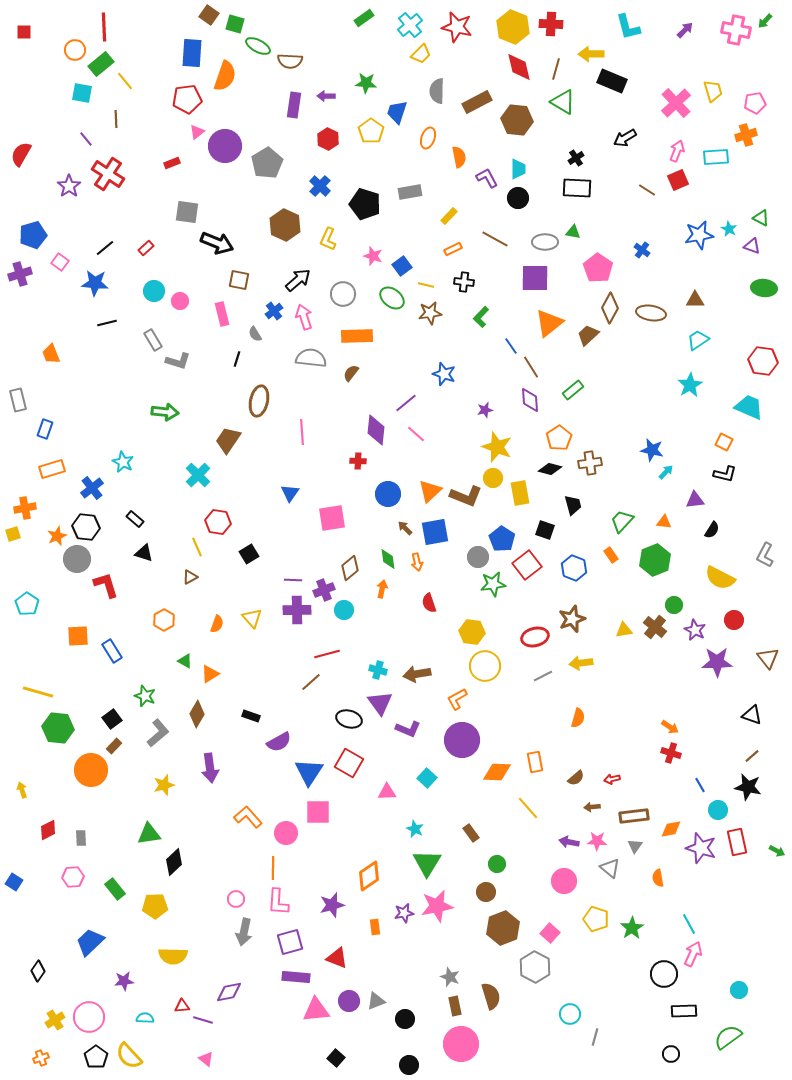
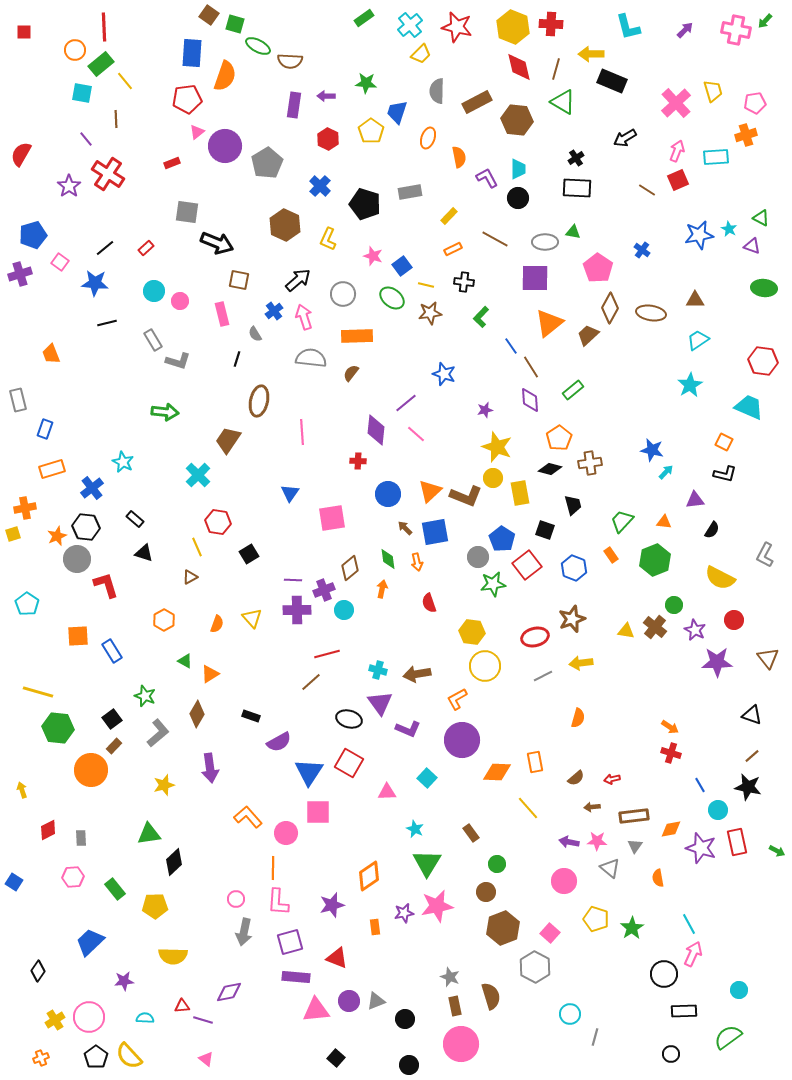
yellow triangle at (624, 630): moved 2 px right, 1 px down; rotated 18 degrees clockwise
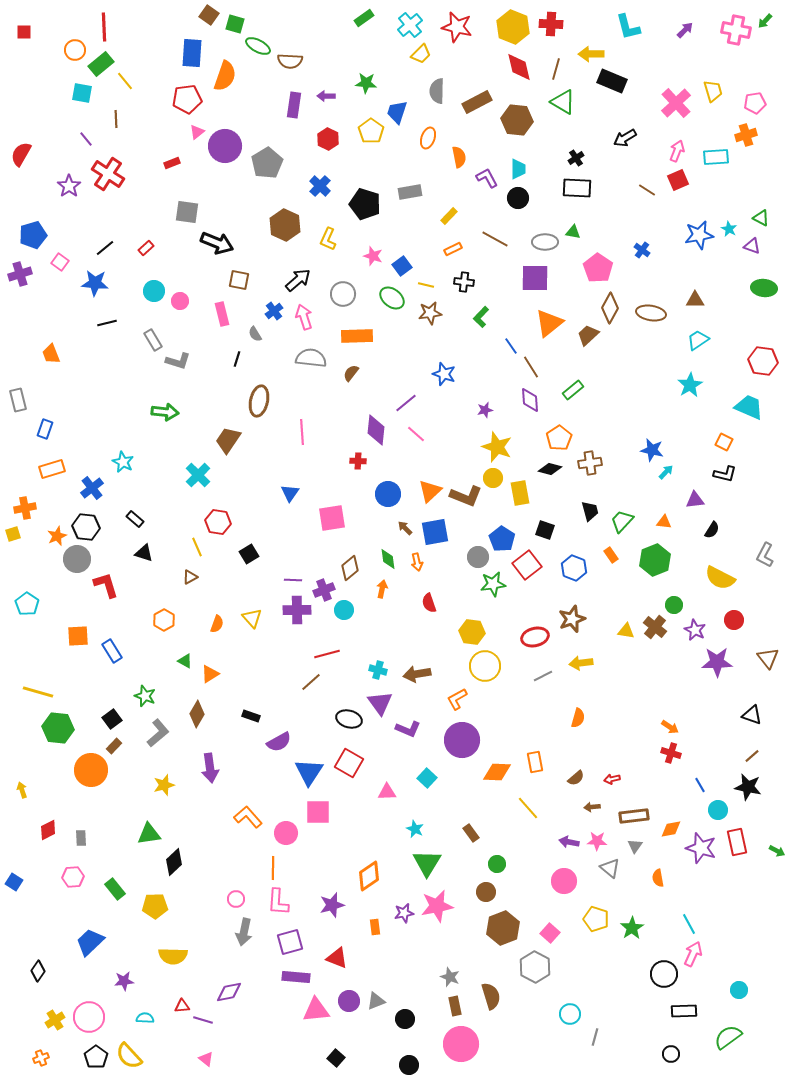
black trapezoid at (573, 505): moved 17 px right, 6 px down
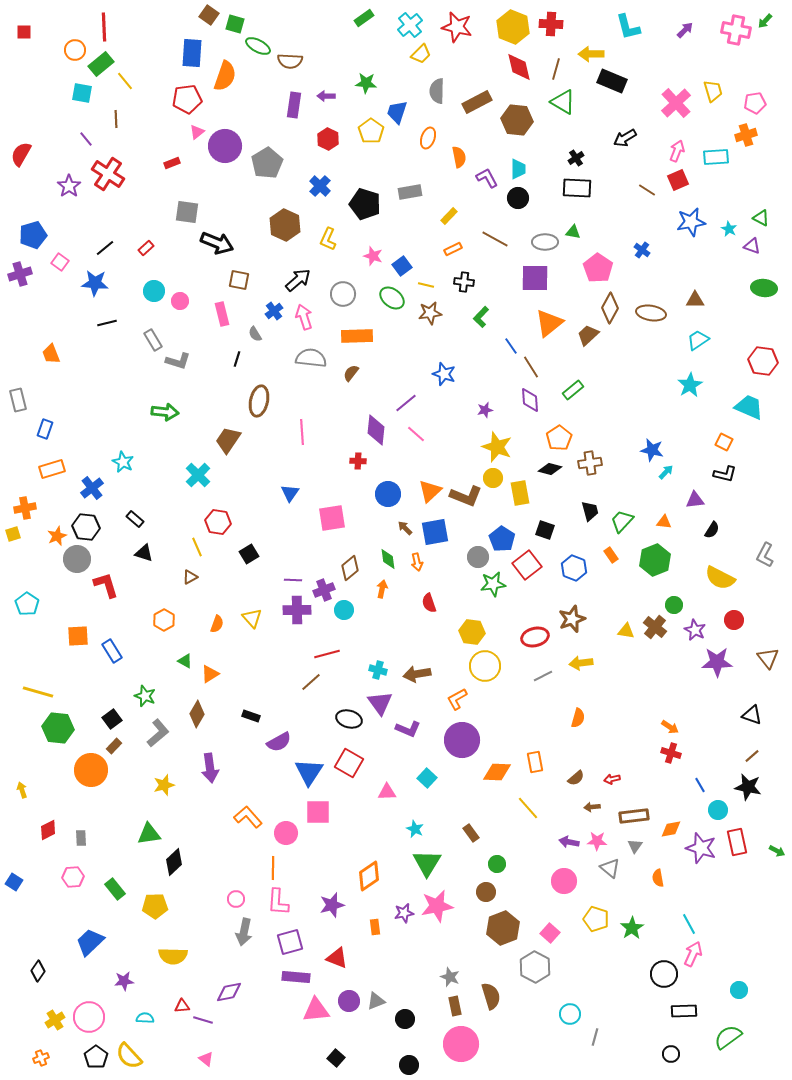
blue star at (699, 235): moved 8 px left, 13 px up
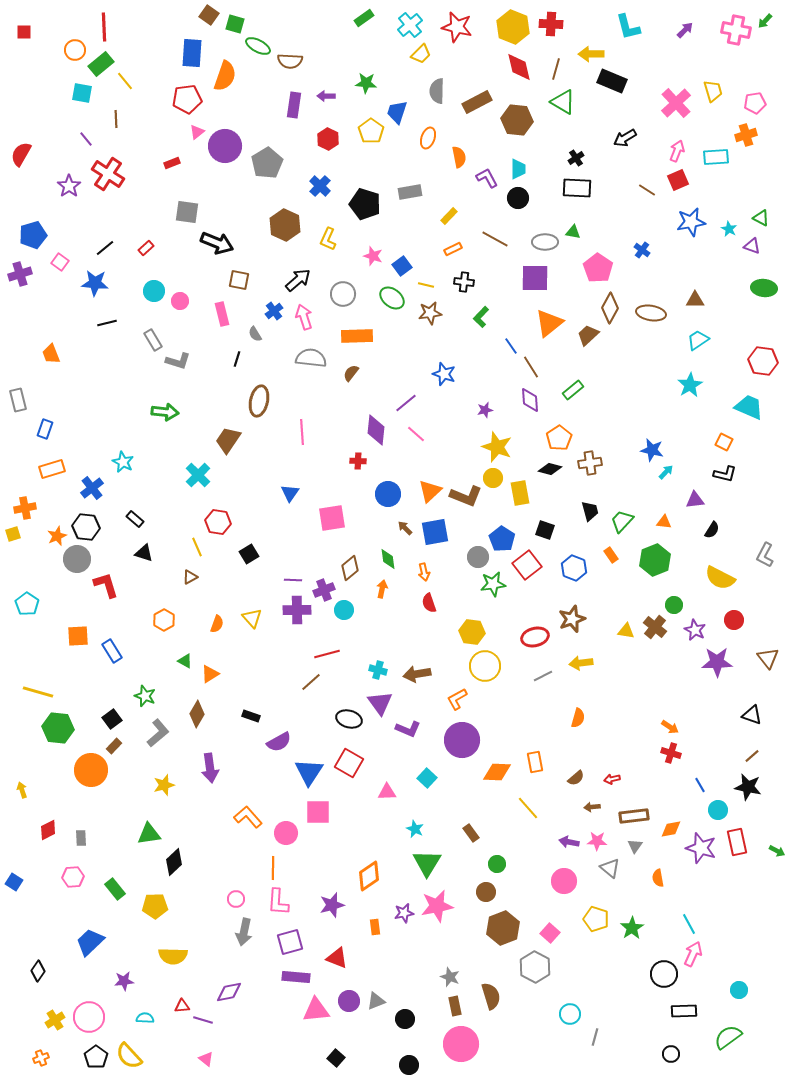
orange arrow at (417, 562): moved 7 px right, 10 px down
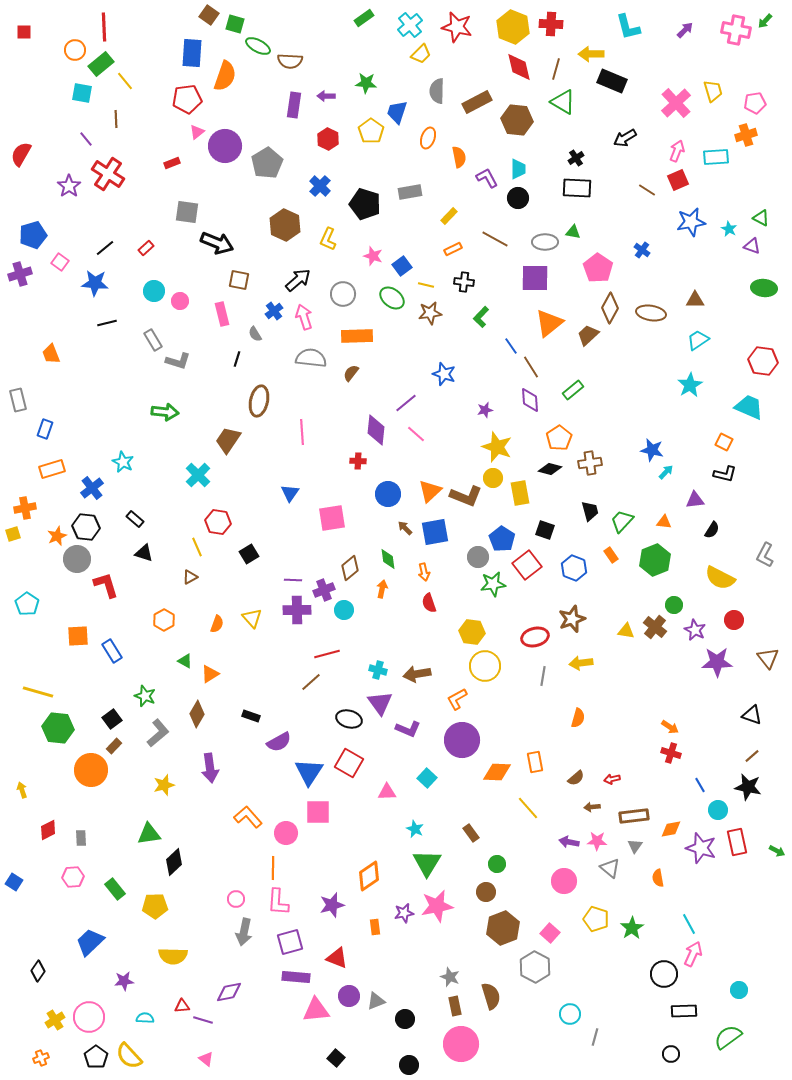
gray line at (543, 676): rotated 54 degrees counterclockwise
purple circle at (349, 1001): moved 5 px up
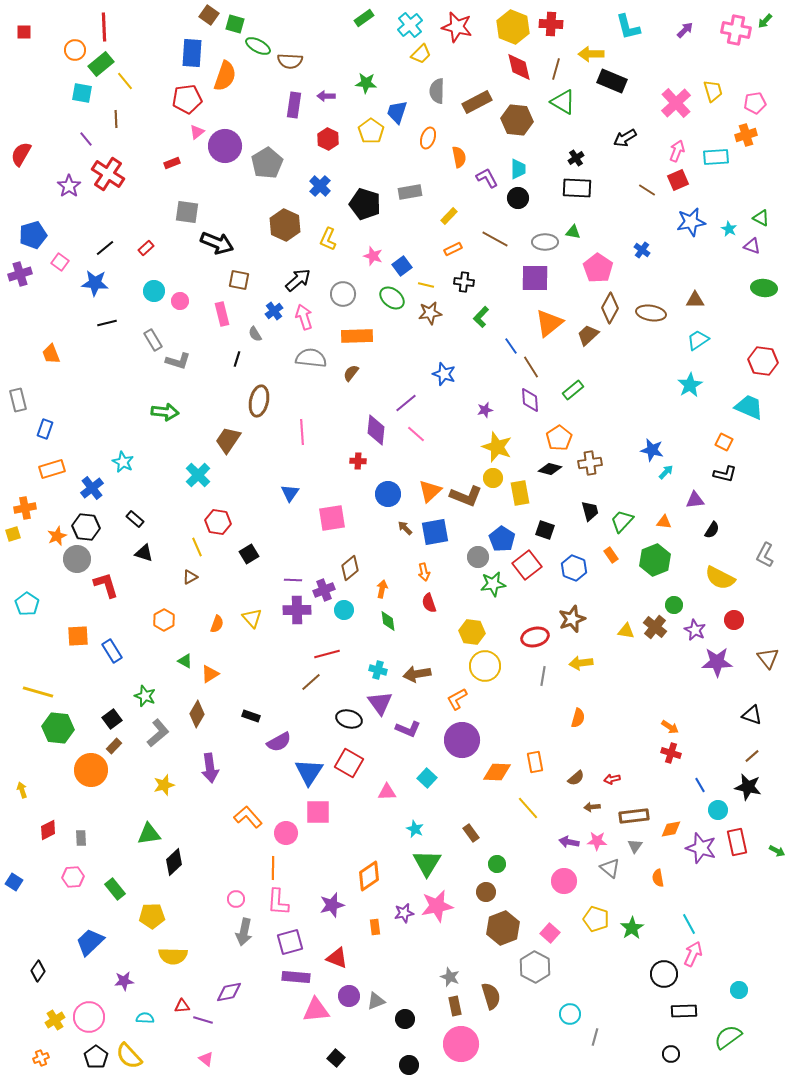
green diamond at (388, 559): moved 62 px down
yellow pentagon at (155, 906): moved 3 px left, 10 px down
